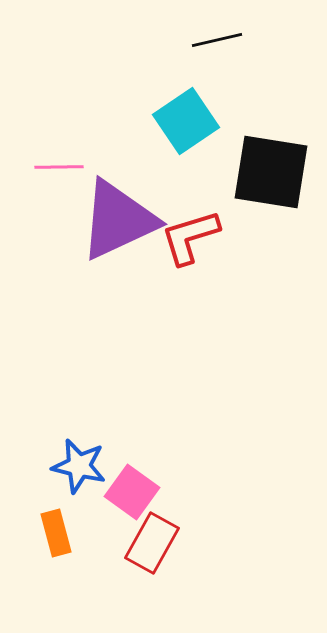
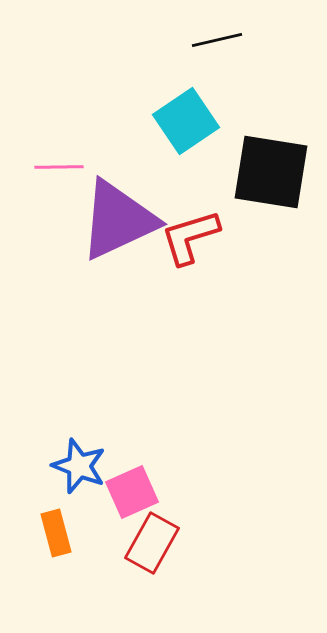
blue star: rotated 8 degrees clockwise
pink square: rotated 30 degrees clockwise
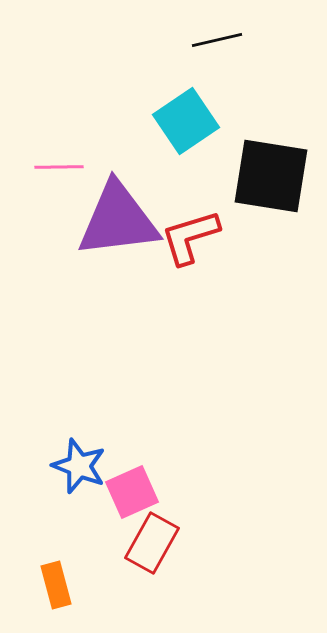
black square: moved 4 px down
purple triangle: rotated 18 degrees clockwise
orange rectangle: moved 52 px down
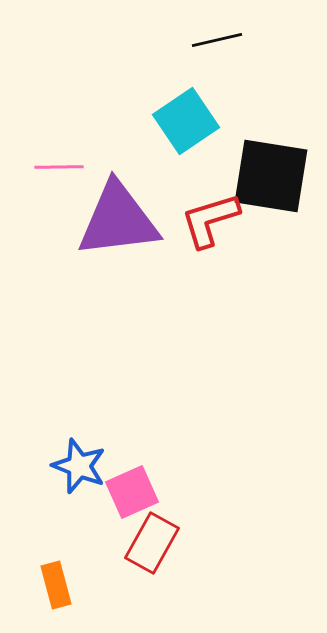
red L-shape: moved 20 px right, 17 px up
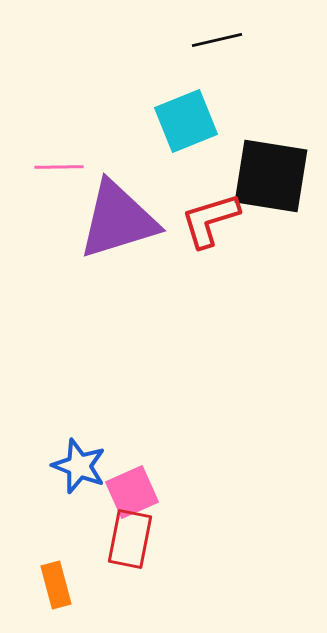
cyan square: rotated 12 degrees clockwise
purple triangle: rotated 10 degrees counterclockwise
red rectangle: moved 22 px left, 4 px up; rotated 18 degrees counterclockwise
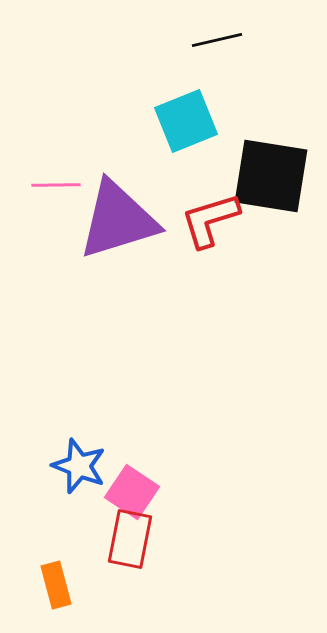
pink line: moved 3 px left, 18 px down
pink square: rotated 32 degrees counterclockwise
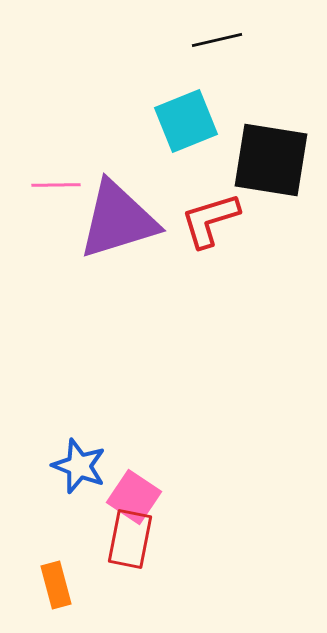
black square: moved 16 px up
pink square: moved 2 px right, 5 px down
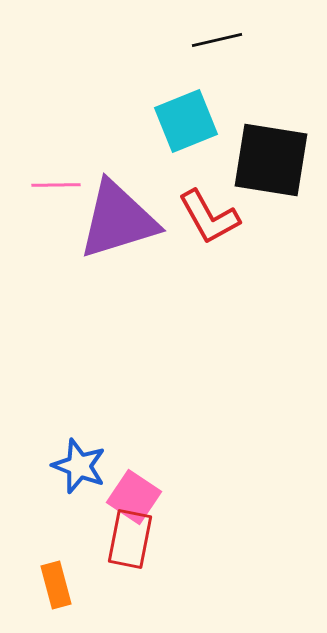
red L-shape: moved 1 px left, 3 px up; rotated 102 degrees counterclockwise
